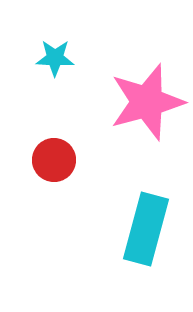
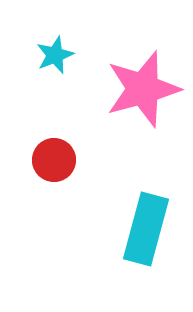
cyan star: moved 3 px up; rotated 24 degrees counterclockwise
pink star: moved 4 px left, 13 px up
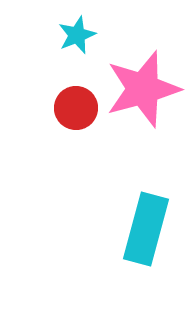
cyan star: moved 22 px right, 20 px up
red circle: moved 22 px right, 52 px up
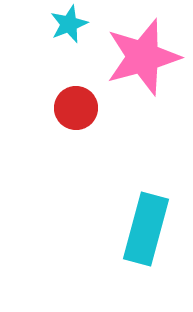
cyan star: moved 8 px left, 11 px up
pink star: moved 32 px up
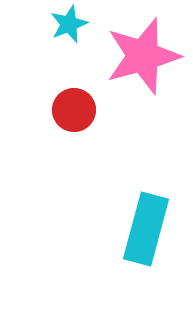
pink star: moved 1 px up
red circle: moved 2 px left, 2 px down
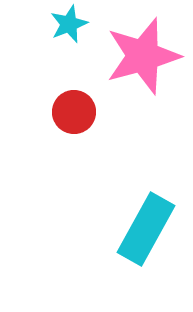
red circle: moved 2 px down
cyan rectangle: rotated 14 degrees clockwise
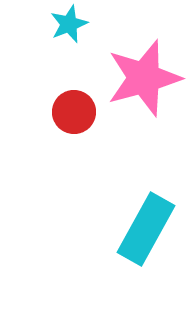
pink star: moved 1 px right, 22 px down
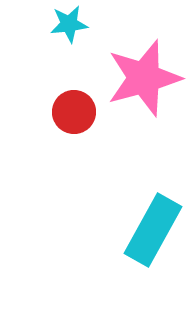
cyan star: rotated 15 degrees clockwise
cyan rectangle: moved 7 px right, 1 px down
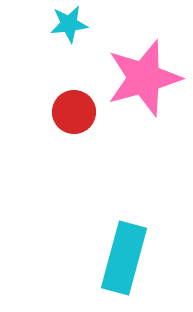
cyan rectangle: moved 29 px left, 28 px down; rotated 14 degrees counterclockwise
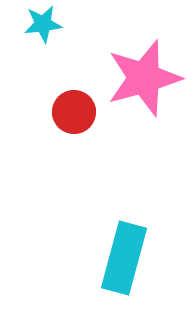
cyan star: moved 26 px left
